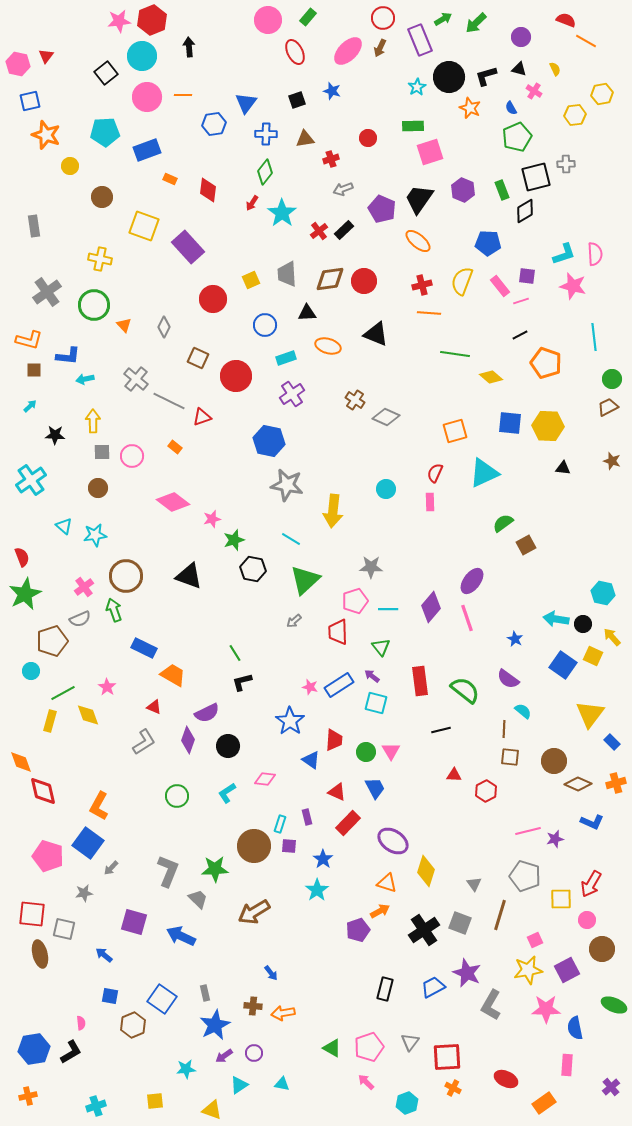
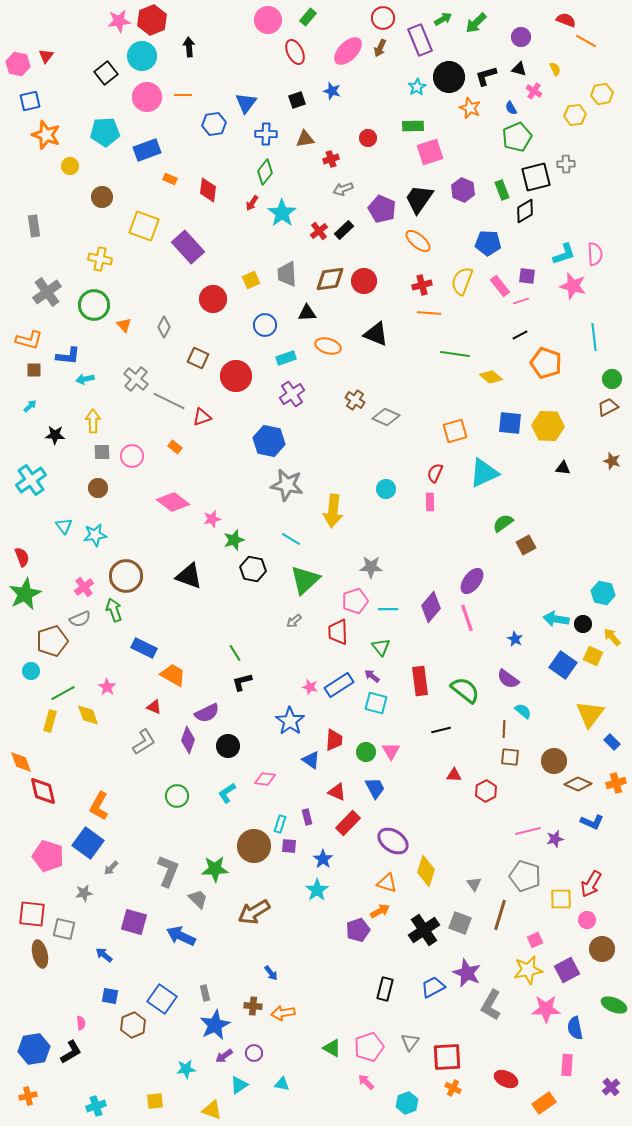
cyan triangle at (64, 526): rotated 12 degrees clockwise
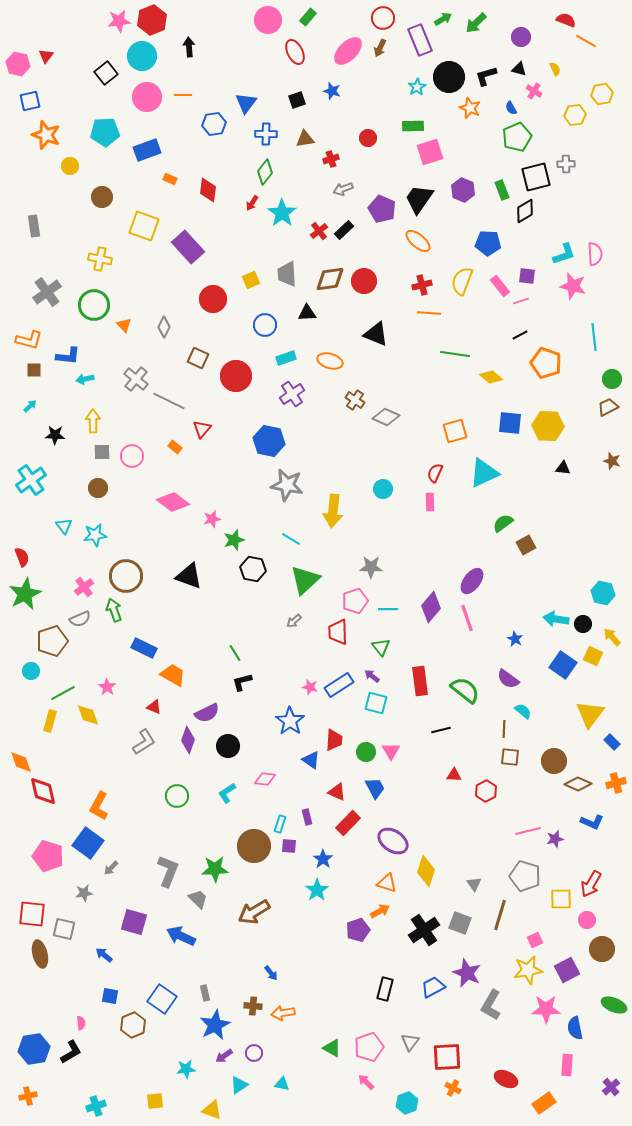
orange ellipse at (328, 346): moved 2 px right, 15 px down
red triangle at (202, 417): moved 12 px down; rotated 30 degrees counterclockwise
cyan circle at (386, 489): moved 3 px left
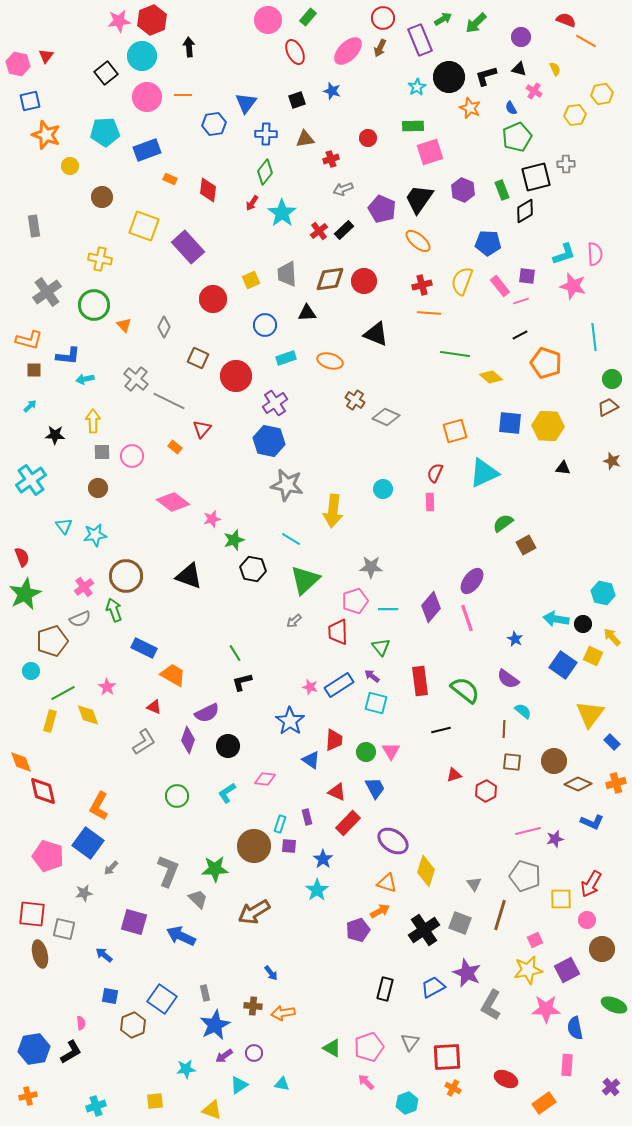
purple cross at (292, 394): moved 17 px left, 9 px down
brown square at (510, 757): moved 2 px right, 5 px down
red triangle at (454, 775): rotated 21 degrees counterclockwise
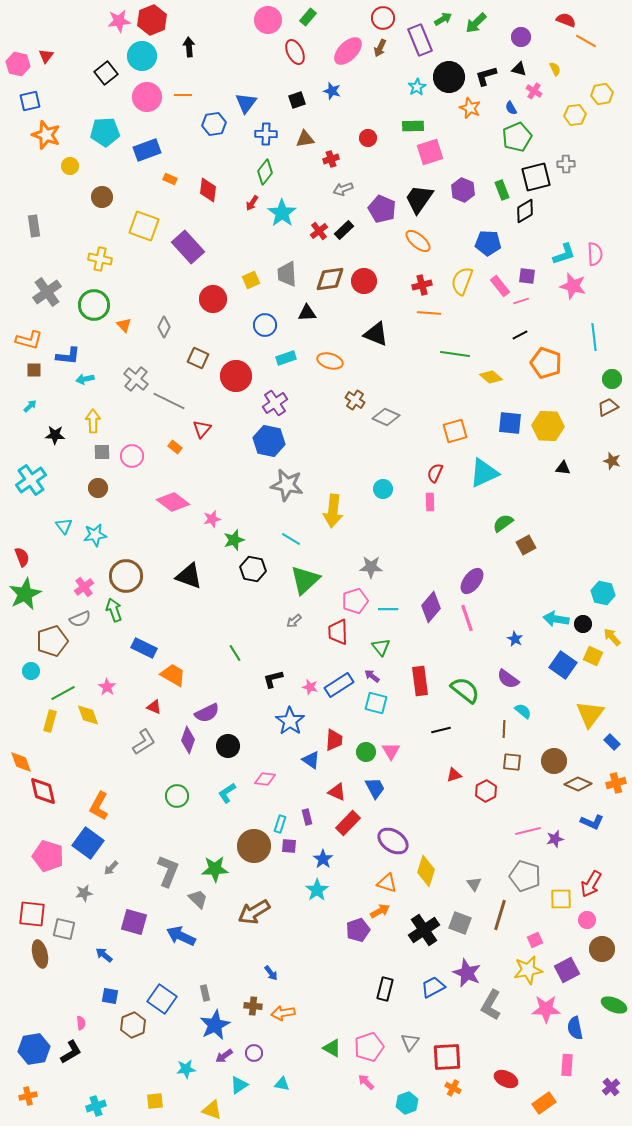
black L-shape at (242, 682): moved 31 px right, 3 px up
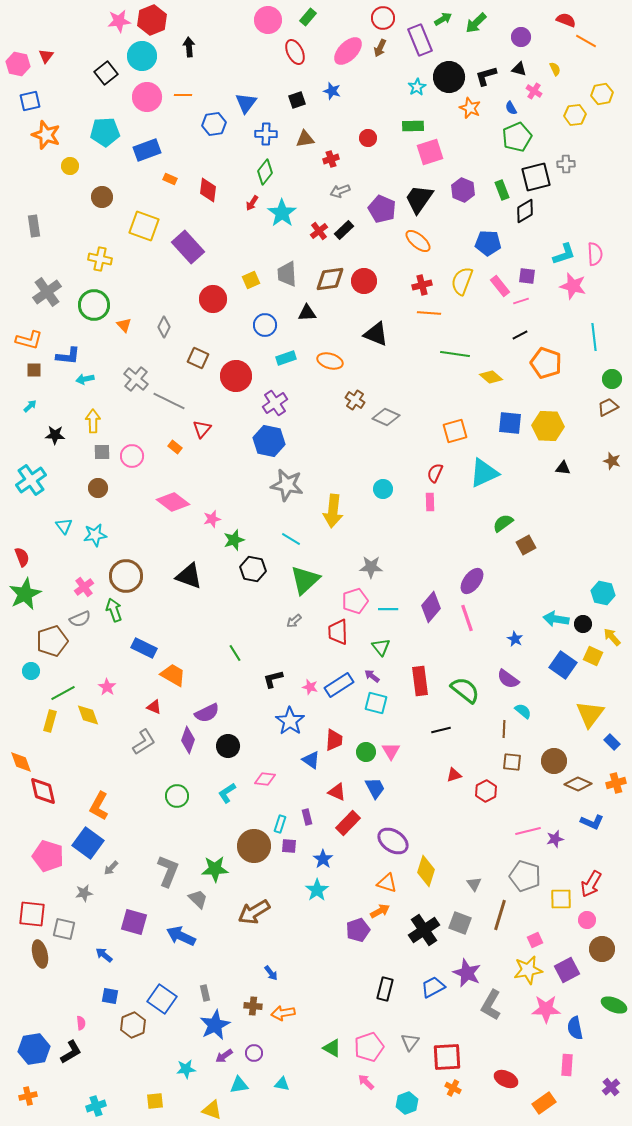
gray arrow at (343, 189): moved 3 px left, 2 px down
cyan triangle at (239, 1085): rotated 24 degrees clockwise
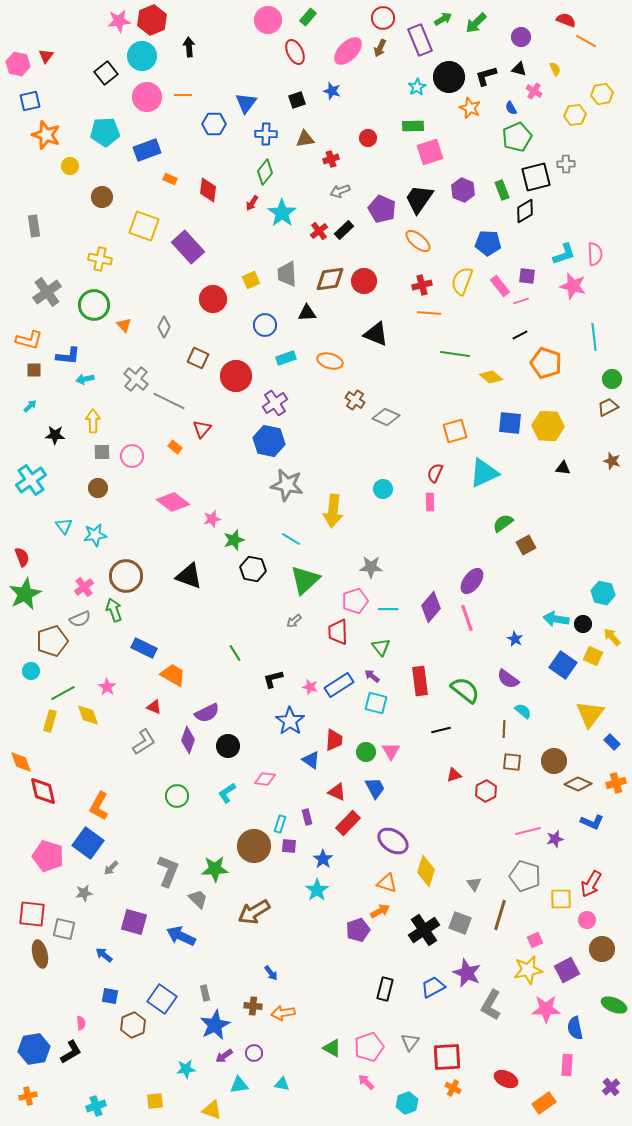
blue hexagon at (214, 124): rotated 10 degrees clockwise
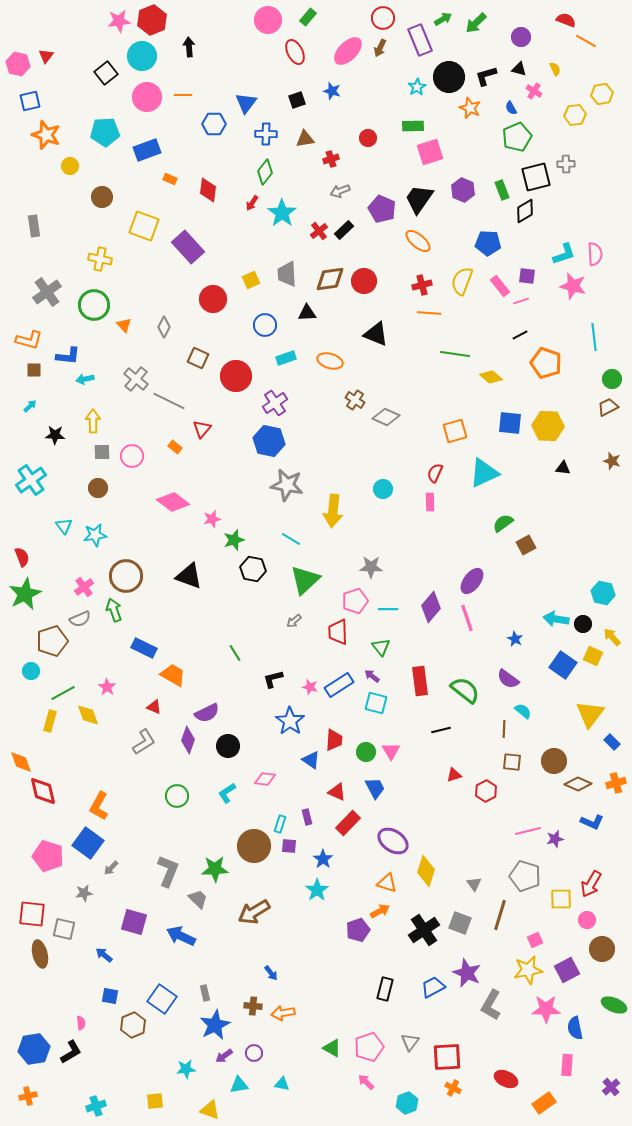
yellow triangle at (212, 1110): moved 2 px left
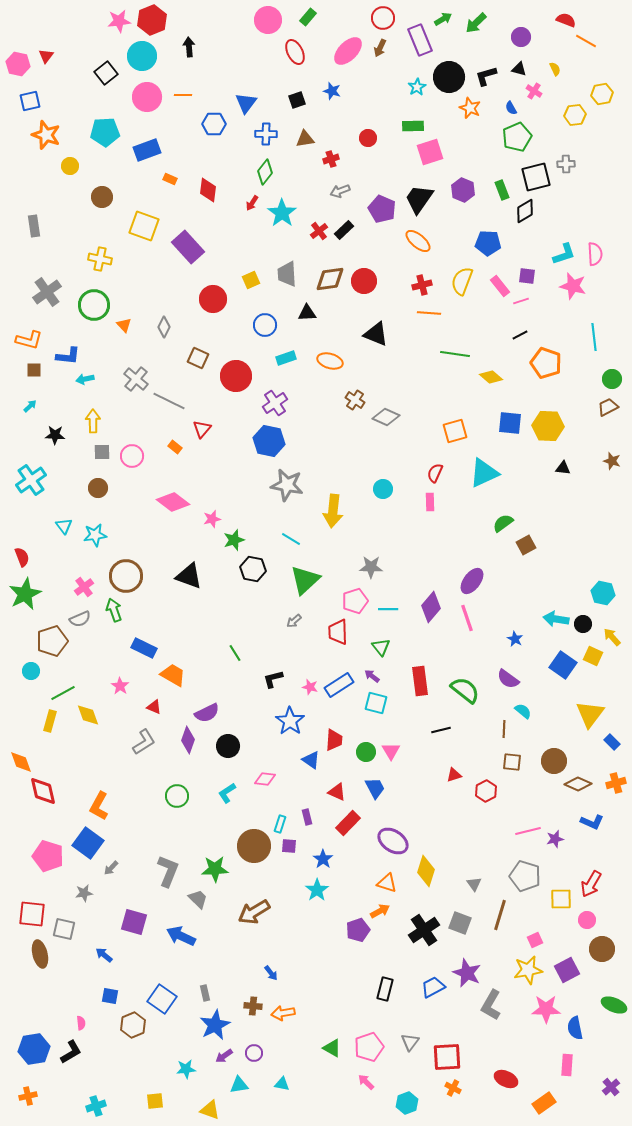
pink star at (107, 687): moved 13 px right, 1 px up
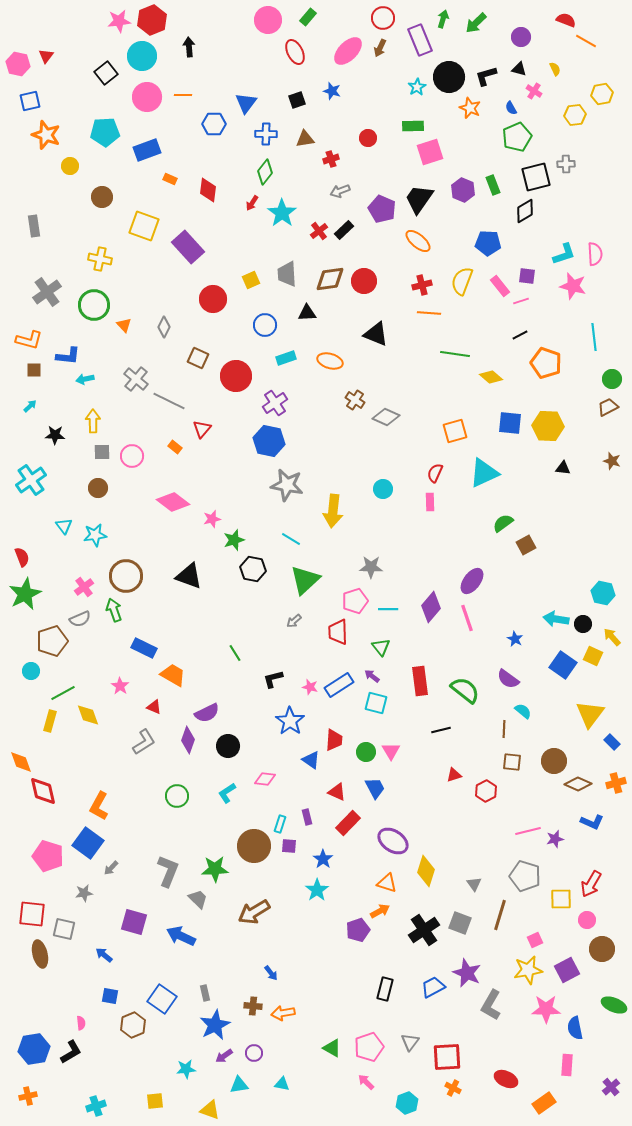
green arrow at (443, 19): rotated 42 degrees counterclockwise
green rectangle at (502, 190): moved 9 px left, 5 px up
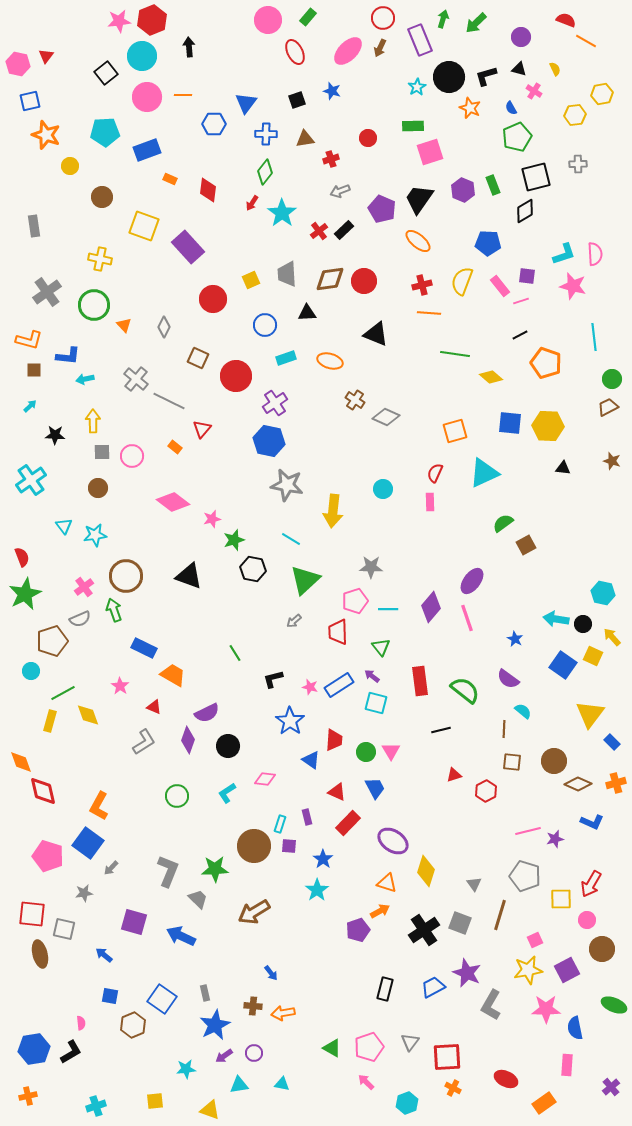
gray cross at (566, 164): moved 12 px right
